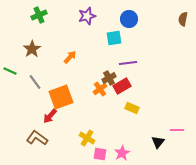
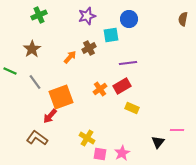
cyan square: moved 3 px left, 3 px up
brown cross: moved 20 px left, 30 px up
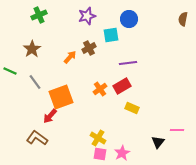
yellow cross: moved 11 px right
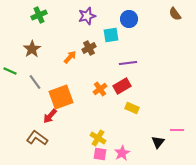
brown semicircle: moved 8 px left, 5 px up; rotated 48 degrees counterclockwise
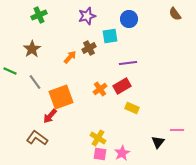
cyan square: moved 1 px left, 1 px down
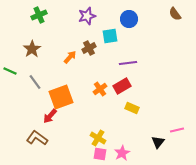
pink line: rotated 16 degrees counterclockwise
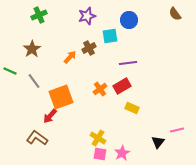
blue circle: moved 1 px down
gray line: moved 1 px left, 1 px up
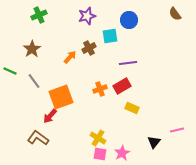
orange cross: rotated 16 degrees clockwise
brown L-shape: moved 1 px right
black triangle: moved 4 px left
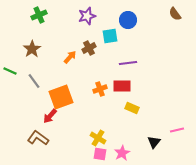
blue circle: moved 1 px left
red rectangle: rotated 30 degrees clockwise
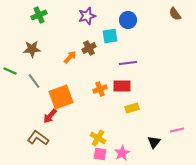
brown star: rotated 30 degrees clockwise
yellow rectangle: rotated 40 degrees counterclockwise
